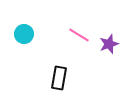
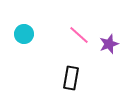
pink line: rotated 10 degrees clockwise
black rectangle: moved 12 px right
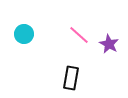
purple star: rotated 24 degrees counterclockwise
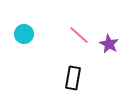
black rectangle: moved 2 px right
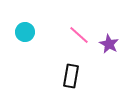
cyan circle: moved 1 px right, 2 px up
black rectangle: moved 2 px left, 2 px up
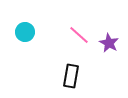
purple star: moved 1 px up
